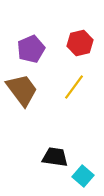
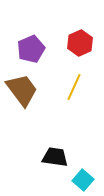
red hexagon: rotated 10 degrees counterclockwise
yellow line: rotated 12 degrees counterclockwise
cyan square: moved 4 px down
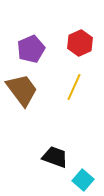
black trapezoid: rotated 12 degrees clockwise
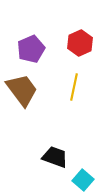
yellow line: rotated 12 degrees counterclockwise
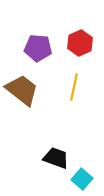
purple pentagon: moved 7 px right, 1 px up; rotated 28 degrees clockwise
brown trapezoid: rotated 15 degrees counterclockwise
black trapezoid: moved 1 px right, 1 px down
cyan square: moved 1 px left, 1 px up
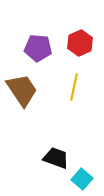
brown trapezoid: rotated 18 degrees clockwise
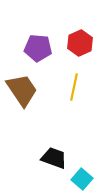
black trapezoid: moved 2 px left
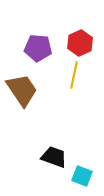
yellow line: moved 12 px up
black trapezoid: moved 1 px up
cyan square: moved 3 px up; rotated 20 degrees counterclockwise
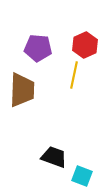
red hexagon: moved 5 px right, 2 px down
brown trapezoid: rotated 36 degrees clockwise
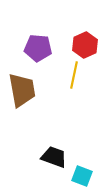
brown trapezoid: rotated 12 degrees counterclockwise
